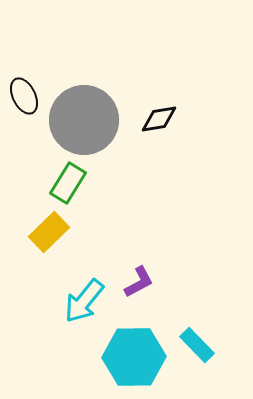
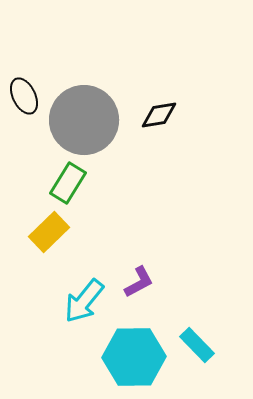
black diamond: moved 4 px up
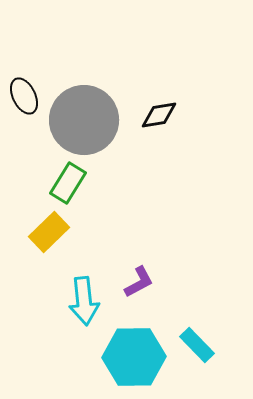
cyan arrow: rotated 45 degrees counterclockwise
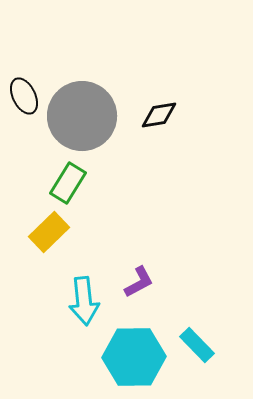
gray circle: moved 2 px left, 4 px up
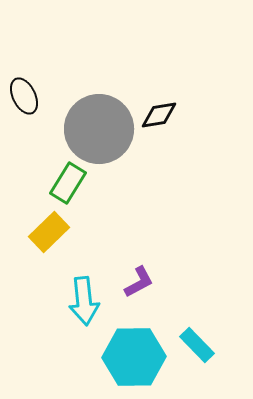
gray circle: moved 17 px right, 13 px down
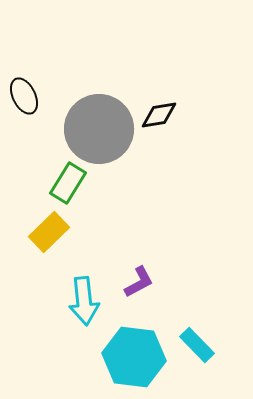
cyan hexagon: rotated 8 degrees clockwise
